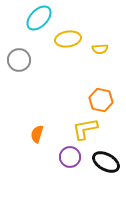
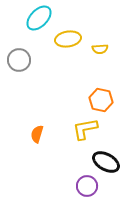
purple circle: moved 17 px right, 29 px down
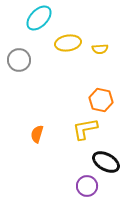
yellow ellipse: moved 4 px down
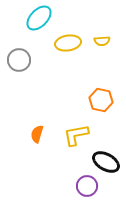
yellow semicircle: moved 2 px right, 8 px up
yellow L-shape: moved 9 px left, 6 px down
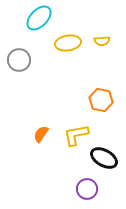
orange semicircle: moved 4 px right; rotated 18 degrees clockwise
black ellipse: moved 2 px left, 4 px up
purple circle: moved 3 px down
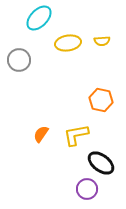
black ellipse: moved 3 px left, 5 px down; rotated 8 degrees clockwise
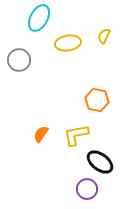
cyan ellipse: rotated 16 degrees counterclockwise
yellow semicircle: moved 2 px right, 5 px up; rotated 119 degrees clockwise
orange hexagon: moved 4 px left
black ellipse: moved 1 px left, 1 px up
